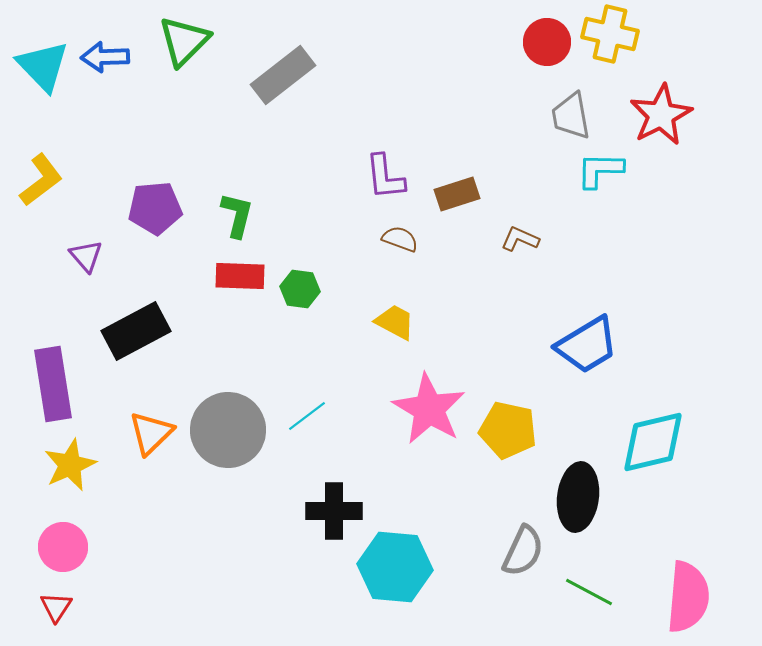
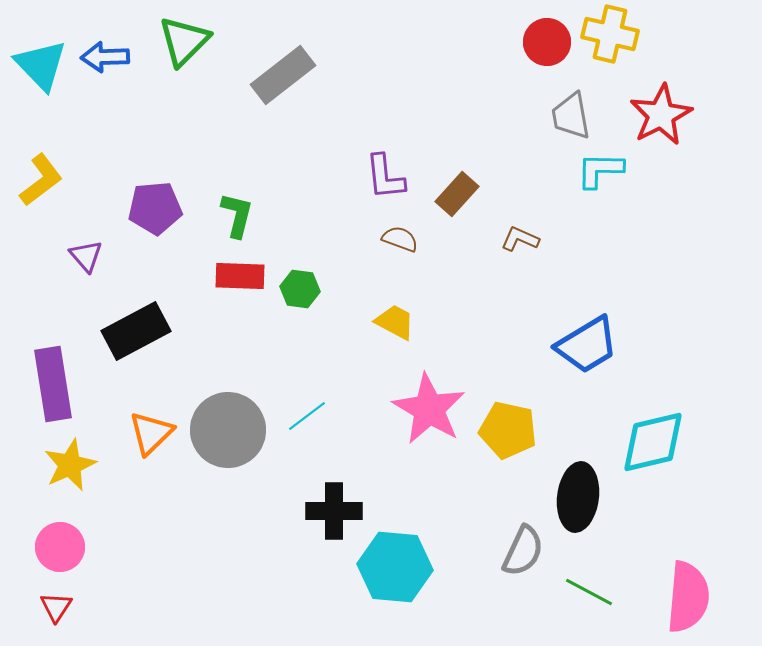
cyan triangle: moved 2 px left, 1 px up
brown rectangle: rotated 30 degrees counterclockwise
pink circle: moved 3 px left
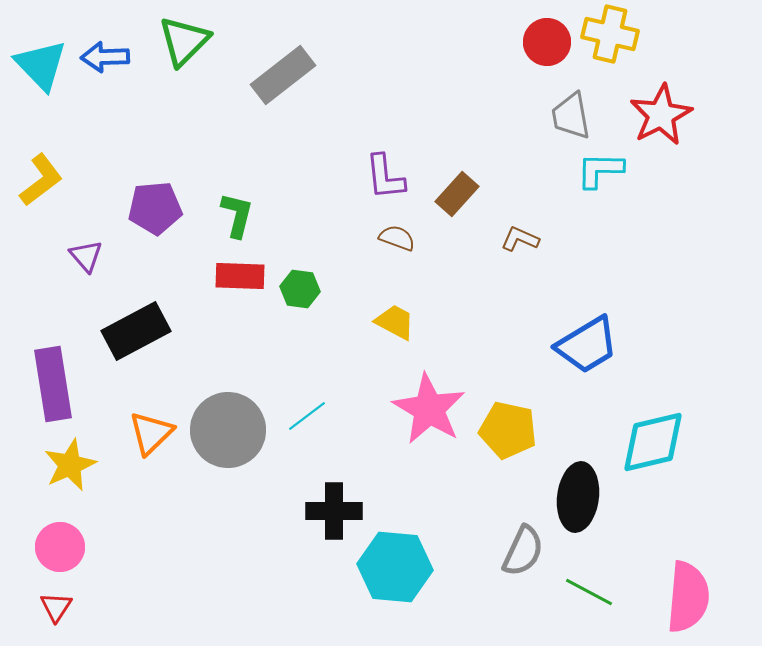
brown semicircle: moved 3 px left, 1 px up
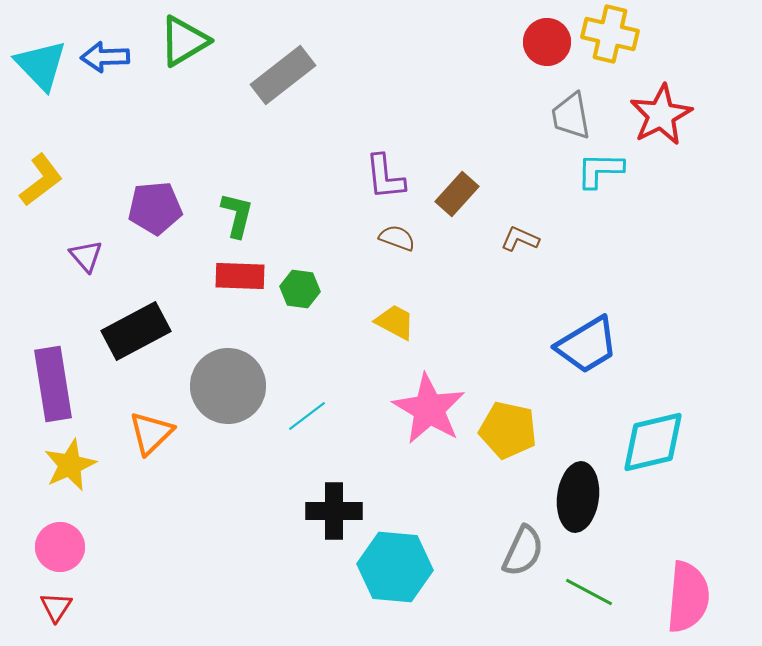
green triangle: rotated 14 degrees clockwise
gray circle: moved 44 px up
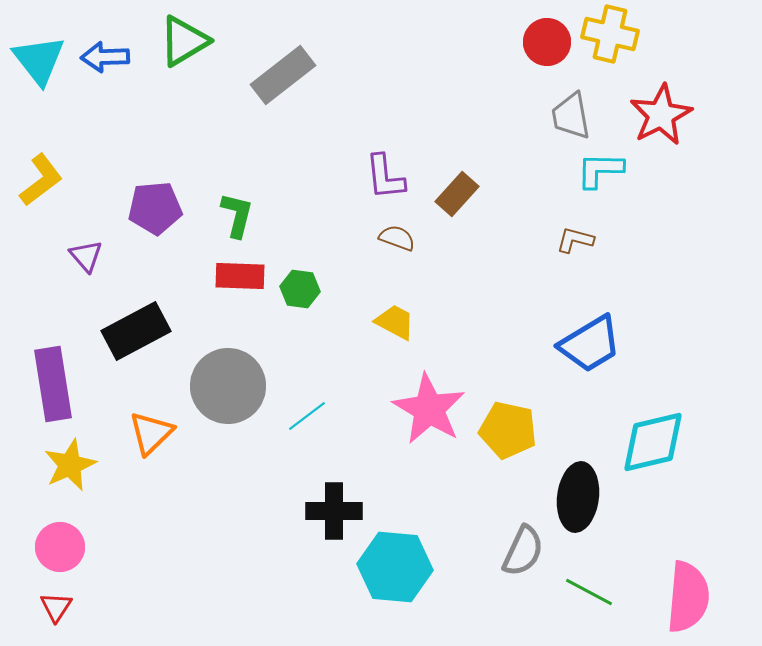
cyan triangle: moved 2 px left, 5 px up; rotated 6 degrees clockwise
brown L-shape: moved 55 px right, 1 px down; rotated 9 degrees counterclockwise
blue trapezoid: moved 3 px right, 1 px up
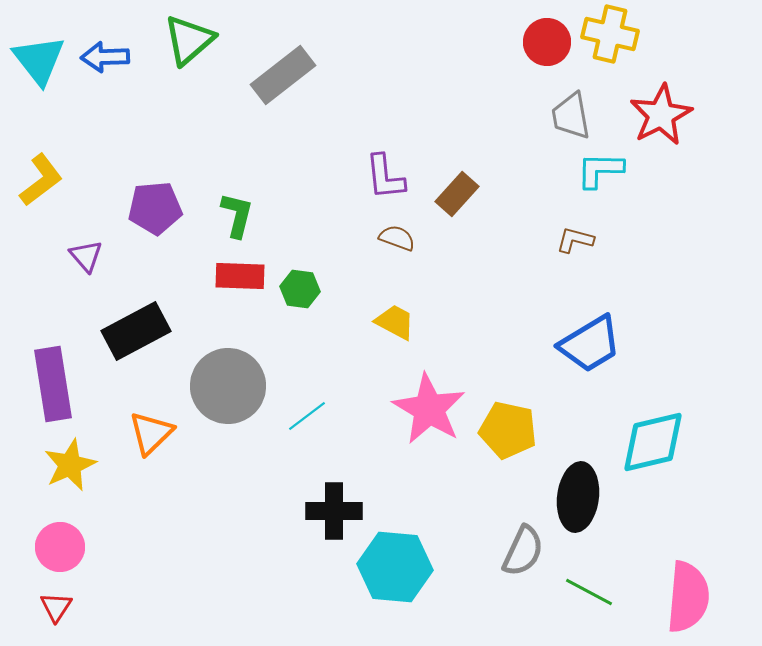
green triangle: moved 5 px right, 1 px up; rotated 10 degrees counterclockwise
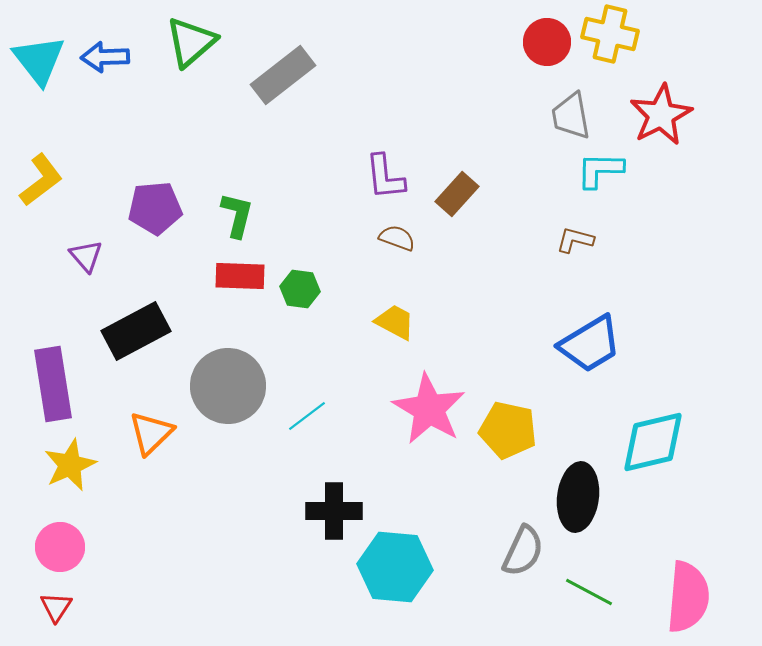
green triangle: moved 2 px right, 2 px down
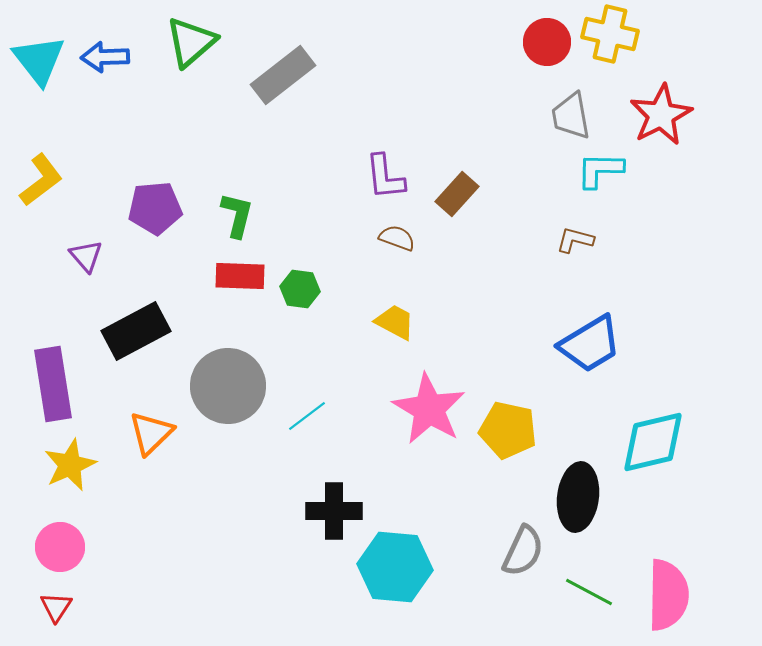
pink semicircle: moved 20 px left, 2 px up; rotated 4 degrees counterclockwise
